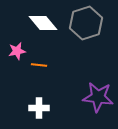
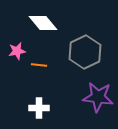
gray hexagon: moved 1 px left, 29 px down; rotated 8 degrees counterclockwise
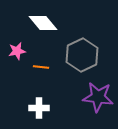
gray hexagon: moved 3 px left, 3 px down
orange line: moved 2 px right, 2 px down
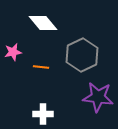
pink star: moved 4 px left, 1 px down
white cross: moved 4 px right, 6 px down
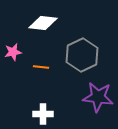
white diamond: rotated 44 degrees counterclockwise
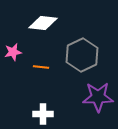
purple star: rotated 8 degrees counterclockwise
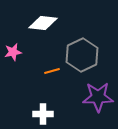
orange line: moved 11 px right, 4 px down; rotated 21 degrees counterclockwise
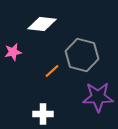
white diamond: moved 1 px left, 1 px down
gray hexagon: rotated 20 degrees counterclockwise
orange line: rotated 28 degrees counterclockwise
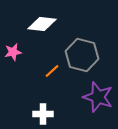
purple star: rotated 20 degrees clockwise
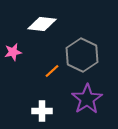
gray hexagon: rotated 12 degrees clockwise
purple star: moved 11 px left, 2 px down; rotated 20 degrees clockwise
white cross: moved 1 px left, 3 px up
